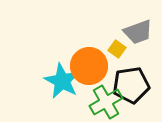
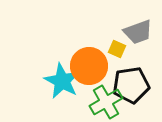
yellow square: rotated 12 degrees counterclockwise
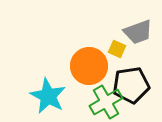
cyan star: moved 14 px left, 15 px down
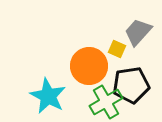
gray trapezoid: rotated 152 degrees clockwise
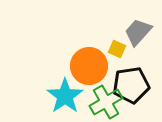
cyan star: moved 17 px right; rotated 9 degrees clockwise
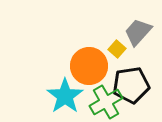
yellow square: rotated 18 degrees clockwise
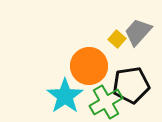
yellow square: moved 10 px up
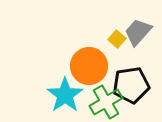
cyan star: moved 1 px up
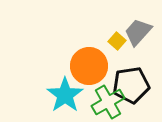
yellow square: moved 2 px down
green cross: moved 2 px right
